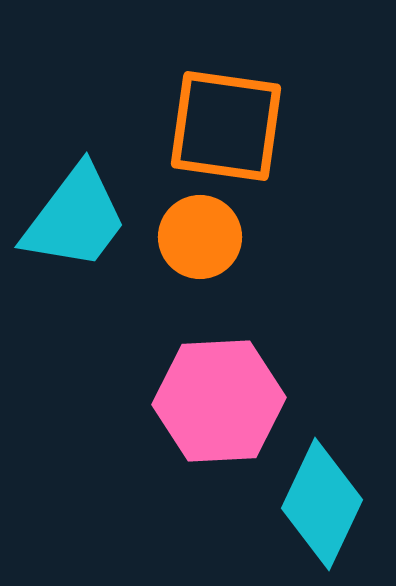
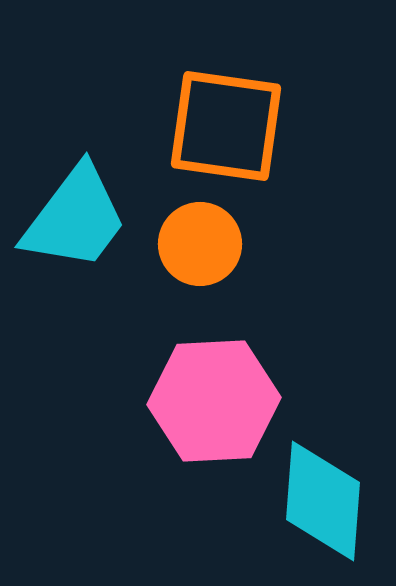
orange circle: moved 7 px down
pink hexagon: moved 5 px left
cyan diamond: moved 1 px right, 3 px up; rotated 21 degrees counterclockwise
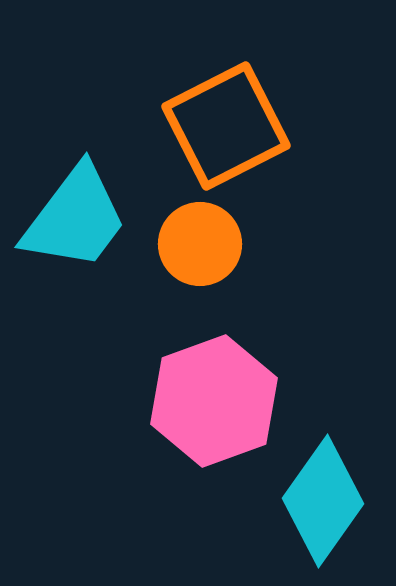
orange square: rotated 35 degrees counterclockwise
pink hexagon: rotated 17 degrees counterclockwise
cyan diamond: rotated 31 degrees clockwise
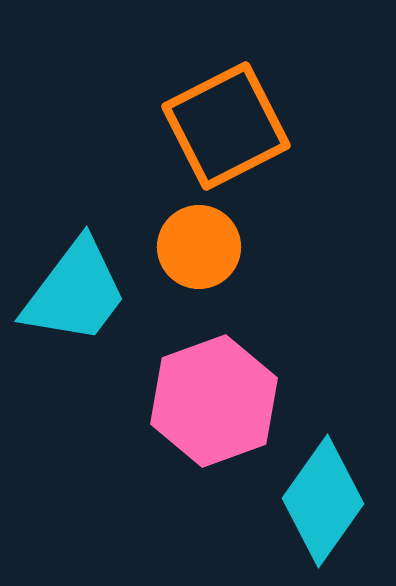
cyan trapezoid: moved 74 px down
orange circle: moved 1 px left, 3 px down
